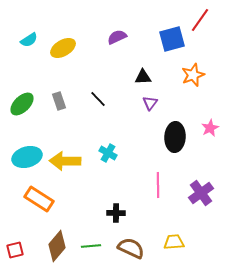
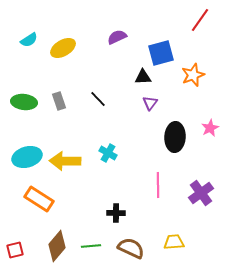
blue square: moved 11 px left, 14 px down
green ellipse: moved 2 px right, 2 px up; rotated 50 degrees clockwise
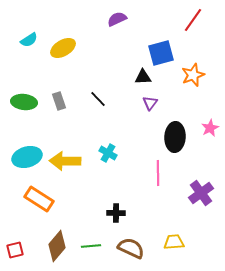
red line: moved 7 px left
purple semicircle: moved 18 px up
pink line: moved 12 px up
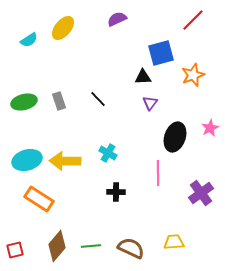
red line: rotated 10 degrees clockwise
yellow ellipse: moved 20 px up; rotated 20 degrees counterclockwise
green ellipse: rotated 20 degrees counterclockwise
black ellipse: rotated 16 degrees clockwise
cyan ellipse: moved 3 px down
black cross: moved 21 px up
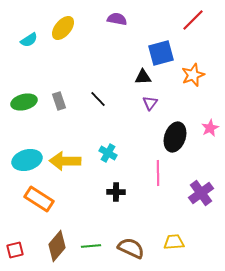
purple semicircle: rotated 36 degrees clockwise
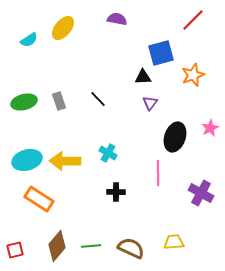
purple cross: rotated 25 degrees counterclockwise
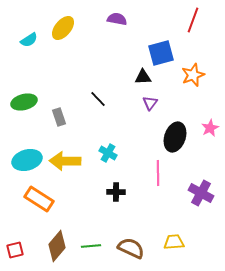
red line: rotated 25 degrees counterclockwise
gray rectangle: moved 16 px down
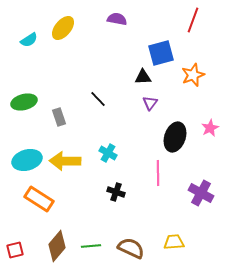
black cross: rotated 18 degrees clockwise
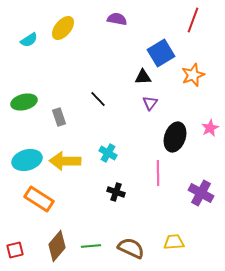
blue square: rotated 16 degrees counterclockwise
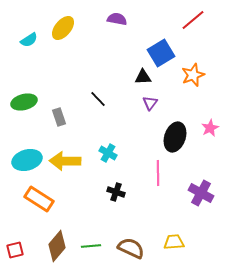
red line: rotated 30 degrees clockwise
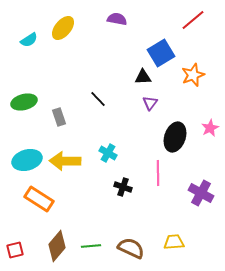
black cross: moved 7 px right, 5 px up
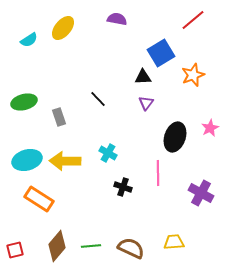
purple triangle: moved 4 px left
